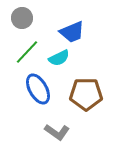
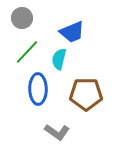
cyan semicircle: moved 1 px down; rotated 130 degrees clockwise
blue ellipse: rotated 28 degrees clockwise
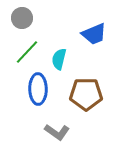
blue trapezoid: moved 22 px right, 2 px down
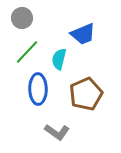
blue trapezoid: moved 11 px left
brown pentagon: rotated 24 degrees counterclockwise
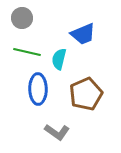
green line: rotated 60 degrees clockwise
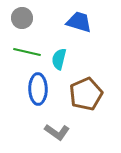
blue trapezoid: moved 4 px left, 12 px up; rotated 140 degrees counterclockwise
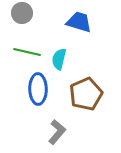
gray circle: moved 5 px up
gray L-shape: rotated 85 degrees counterclockwise
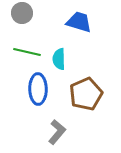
cyan semicircle: rotated 15 degrees counterclockwise
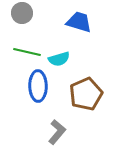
cyan semicircle: rotated 105 degrees counterclockwise
blue ellipse: moved 3 px up
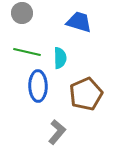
cyan semicircle: moved 1 px right, 1 px up; rotated 75 degrees counterclockwise
